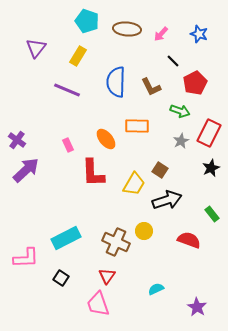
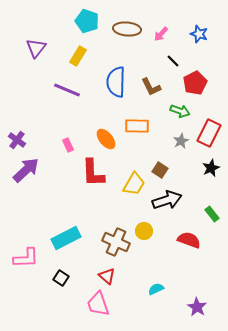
red triangle: rotated 24 degrees counterclockwise
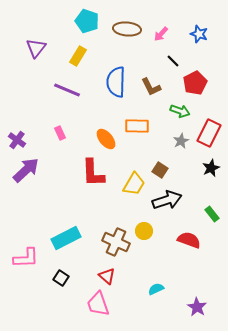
pink rectangle: moved 8 px left, 12 px up
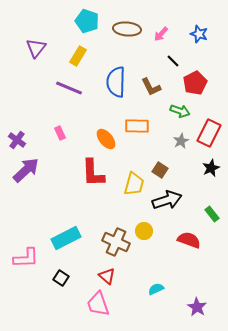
purple line: moved 2 px right, 2 px up
yellow trapezoid: rotated 15 degrees counterclockwise
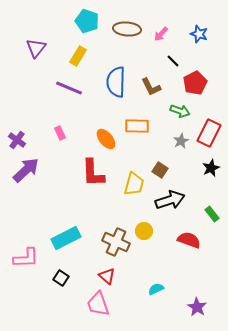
black arrow: moved 3 px right
